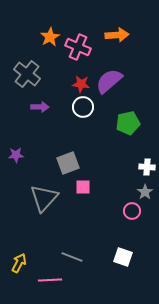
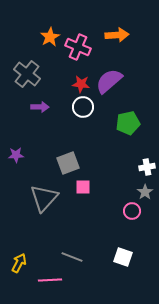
white cross: rotated 14 degrees counterclockwise
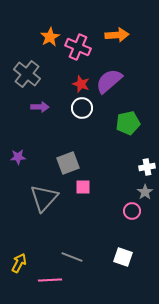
red star: rotated 12 degrees clockwise
white circle: moved 1 px left, 1 px down
purple star: moved 2 px right, 2 px down
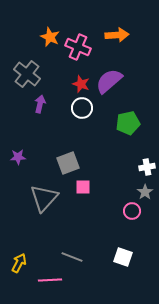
orange star: rotated 18 degrees counterclockwise
purple arrow: moved 3 px up; rotated 78 degrees counterclockwise
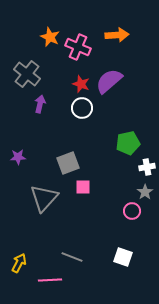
green pentagon: moved 20 px down
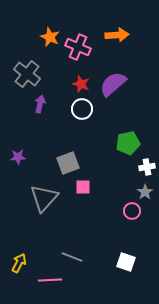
purple semicircle: moved 4 px right, 3 px down
white circle: moved 1 px down
white square: moved 3 px right, 5 px down
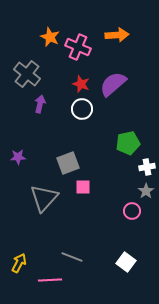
gray star: moved 1 px right, 1 px up
white square: rotated 18 degrees clockwise
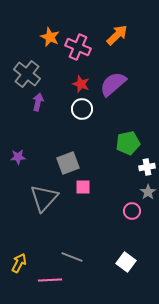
orange arrow: rotated 40 degrees counterclockwise
purple arrow: moved 2 px left, 2 px up
gray star: moved 2 px right, 1 px down
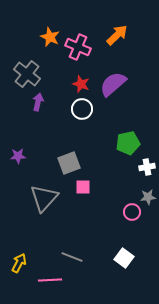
purple star: moved 1 px up
gray square: moved 1 px right
gray star: moved 5 px down; rotated 28 degrees clockwise
pink circle: moved 1 px down
white square: moved 2 px left, 4 px up
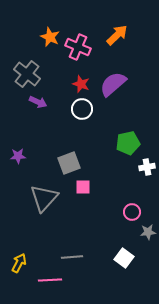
purple arrow: rotated 102 degrees clockwise
gray star: moved 35 px down
gray line: rotated 25 degrees counterclockwise
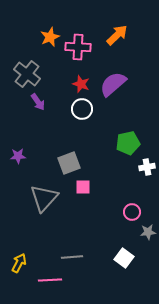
orange star: rotated 24 degrees clockwise
pink cross: rotated 20 degrees counterclockwise
purple arrow: rotated 30 degrees clockwise
